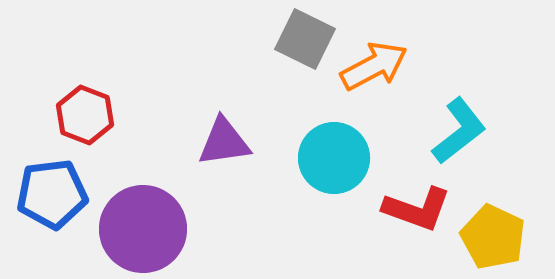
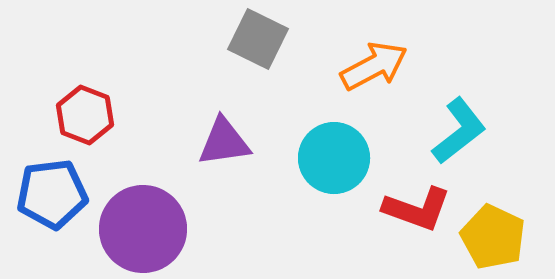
gray square: moved 47 px left
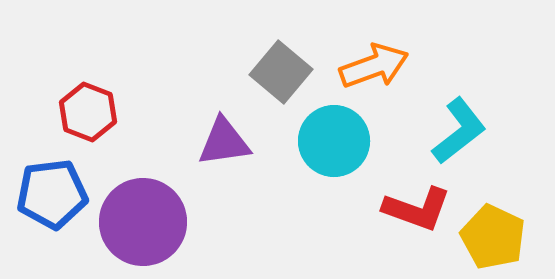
gray square: moved 23 px right, 33 px down; rotated 14 degrees clockwise
orange arrow: rotated 8 degrees clockwise
red hexagon: moved 3 px right, 3 px up
cyan circle: moved 17 px up
purple circle: moved 7 px up
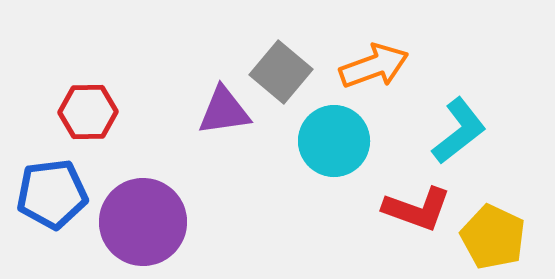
red hexagon: rotated 22 degrees counterclockwise
purple triangle: moved 31 px up
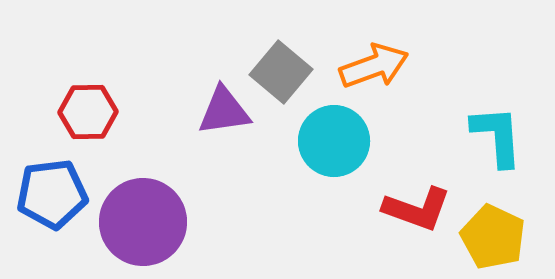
cyan L-shape: moved 38 px right, 5 px down; rotated 56 degrees counterclockwise
